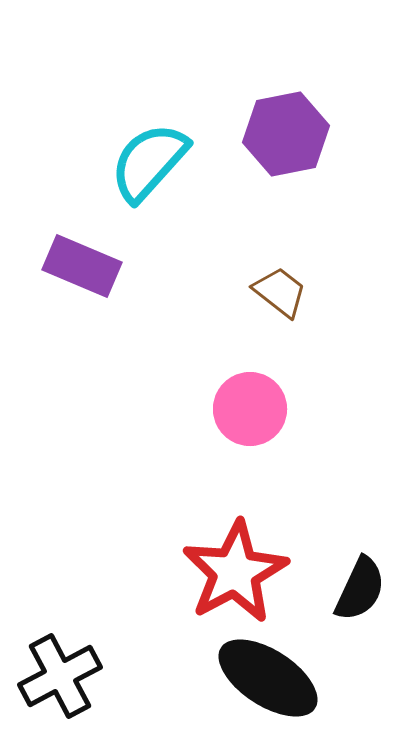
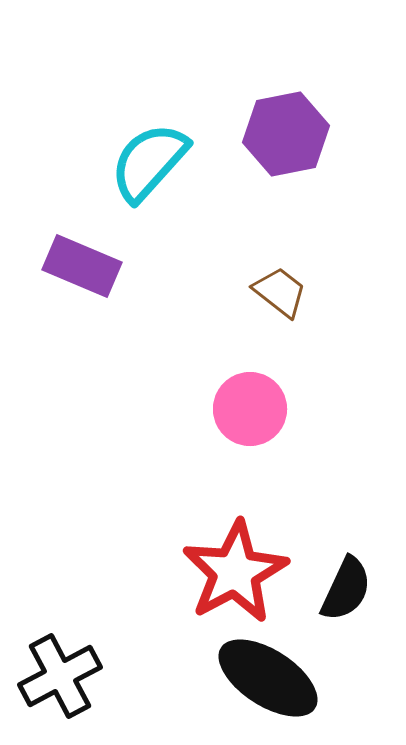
black semicircle: moved 14 px left
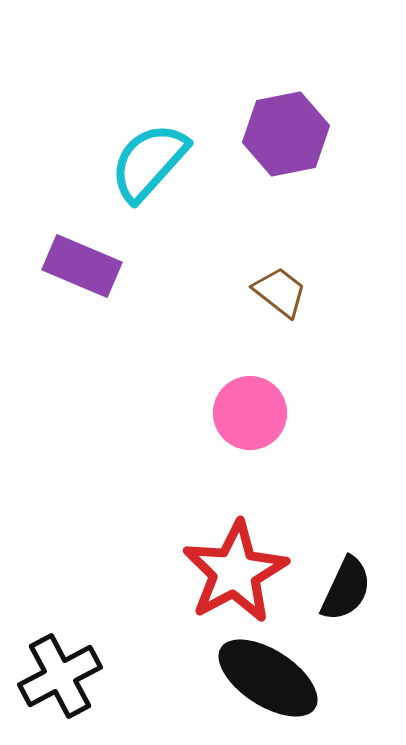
pink circle: moved 4 px down
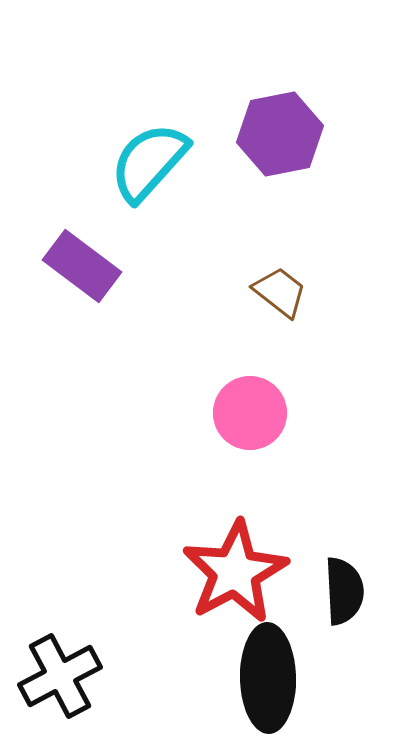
purple hexagon: moved 6 px left
purple rectangle: rotated 14 degrees clockwise
black semicircle: moved 2 px left, 2 px down; rotated 28 degrees counterclockwise
black ellipse: rotated 56 degrees clockwise
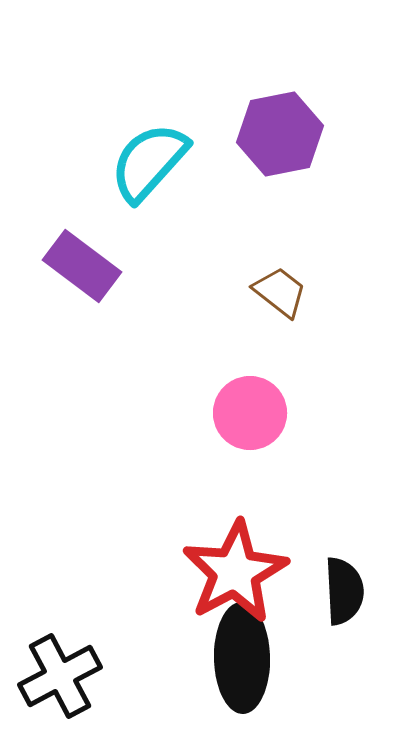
black ellipse: moved 26 px left, 20 px up
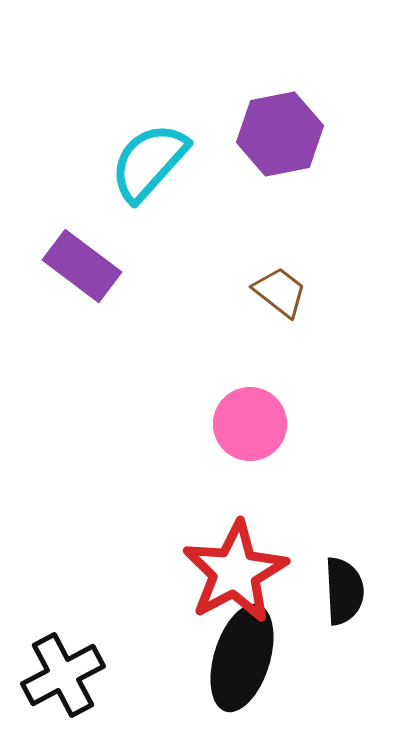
pink circle: moved 11 px down
black ellipse: rotated 18 degrees clockwise
black cross: moved 3 px right, 1 px up
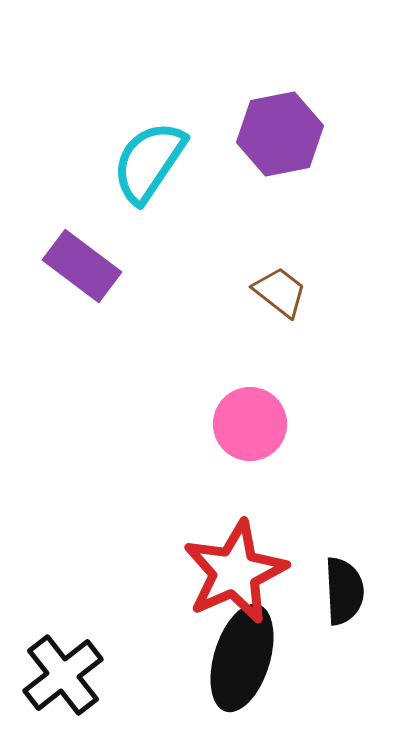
cyan semicircle: rotated 8 degrees counterclockwise
red star: rotated 4 degrees clockwise
black cross: rotated 10 degrees counterclockwise
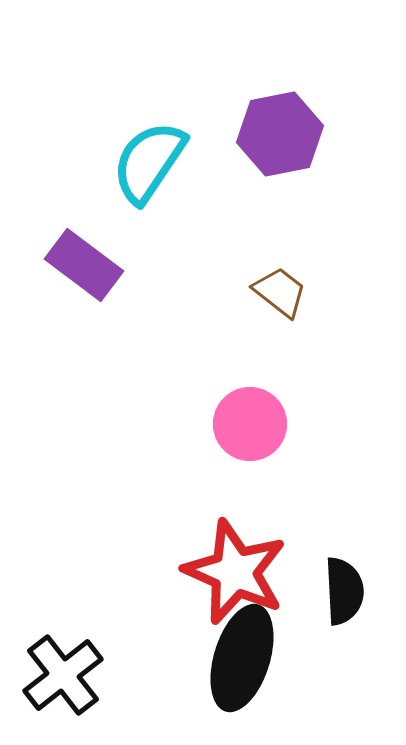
purple rectangle: moved 2 px right, 1 px up
red star: rotated 24 degrees counterclockwise
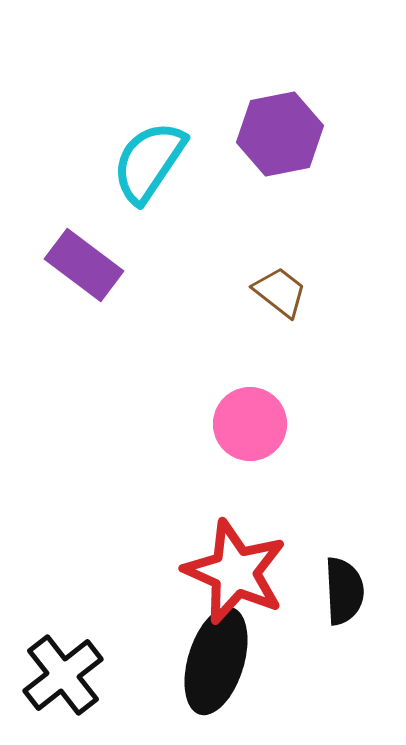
black ellipse: moved 26 px left, 3 px down
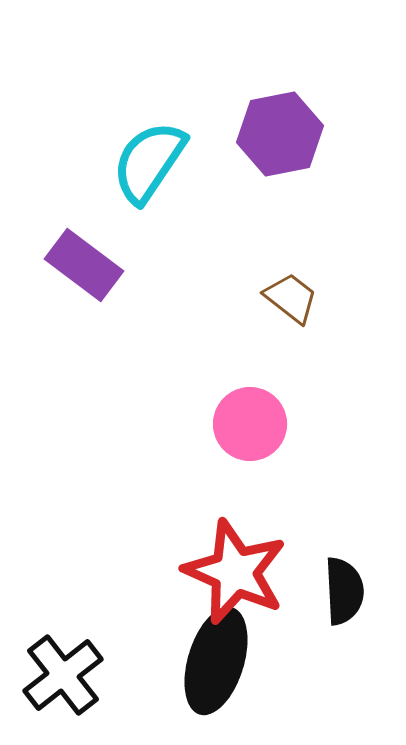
brown trapezoid: moved 11 px right, 6 px down
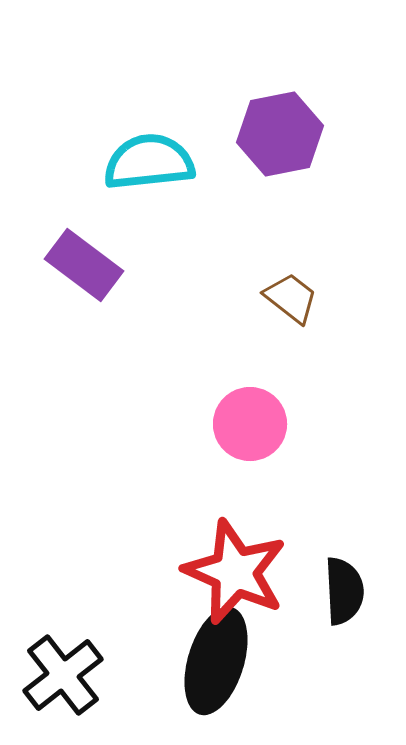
cyan semicircle: rotated 50 degrees clockwise
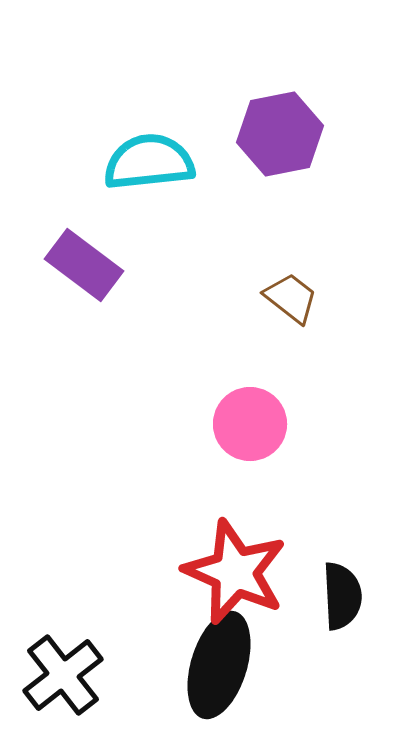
black semicircle: moved 2 px left, 5 px down
black ellipse: moved 3 px right, 4 px down
